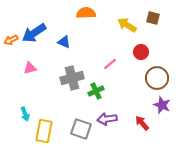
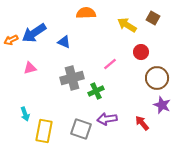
brown square: rotated 16 degrees clockwise
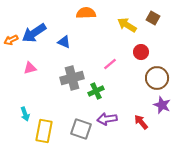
red arrow: moved 1 px left, 1 px up
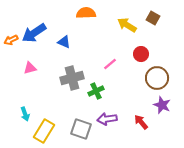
red circle: moved 2 px down
yellow rectangle: rotated 20 degrees clockwise
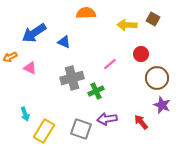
brown square: moved 1 px down
yellow arrow: rotated 30 degrees counterclockwise
orange arrow: moved 1 px left, 17 px down
pink triangle: rotated 40 degrees clockwise
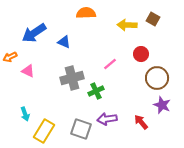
pink triangle: moved 2 px left, 3 px down
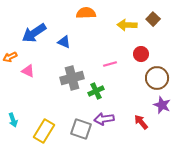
brown square: rotated 16 degrees clockwise
pink line: rotated 24 degrees clockwise
cyan arrow: moved 12 px left, 6 px down
purple arrow: moved 3 px left
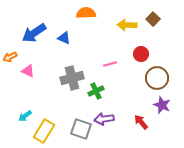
blue triangle: moved 4 px up
cyan arrow: moved 12 px right, 4 px up; rotated 72 degrees clockwise
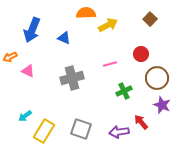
brown square: moved 3 px left
yellow arrow: moved 19 px left; rotated 150 degrees clockwise
blue arrow: moved 2 px left, 3 px up; rotated 35 degrees counterclockwise
green cross: moved 28 px right
purple arrow: moved 15 px right, 13 px down
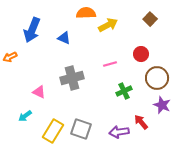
pink triangle: moved 11 px right, 21 px down
yellow rectangle: moved 9 px right
